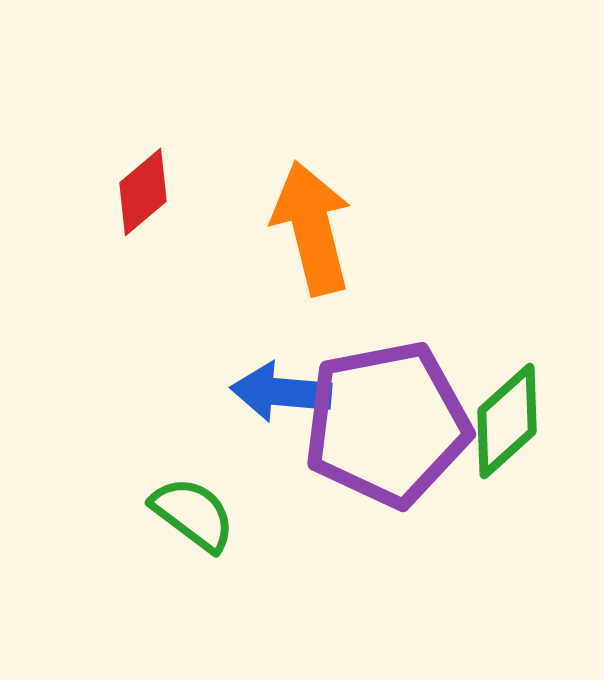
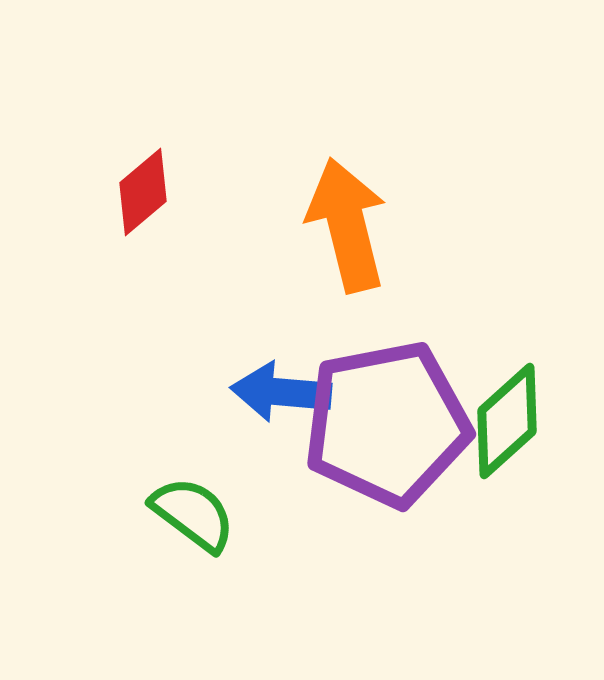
orange arrow: moved 35 px right, 3 px up
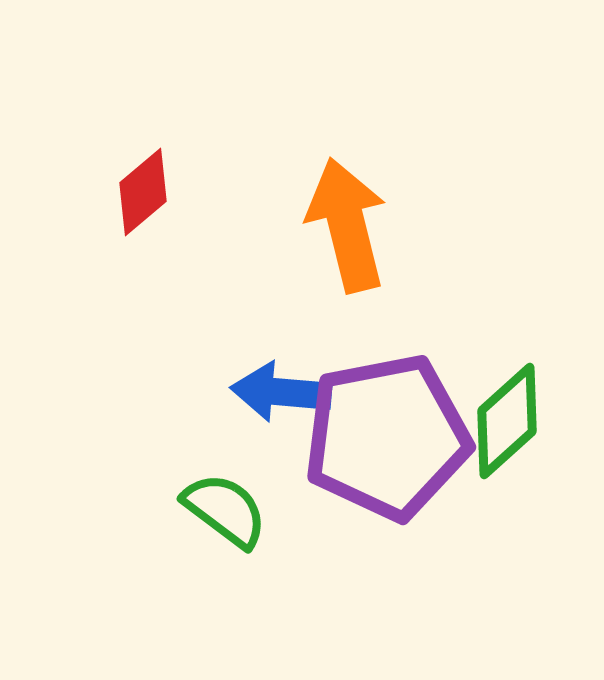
purple pentagon: moved 13 px down
green semicircle: moved 32 px right, 4 px up
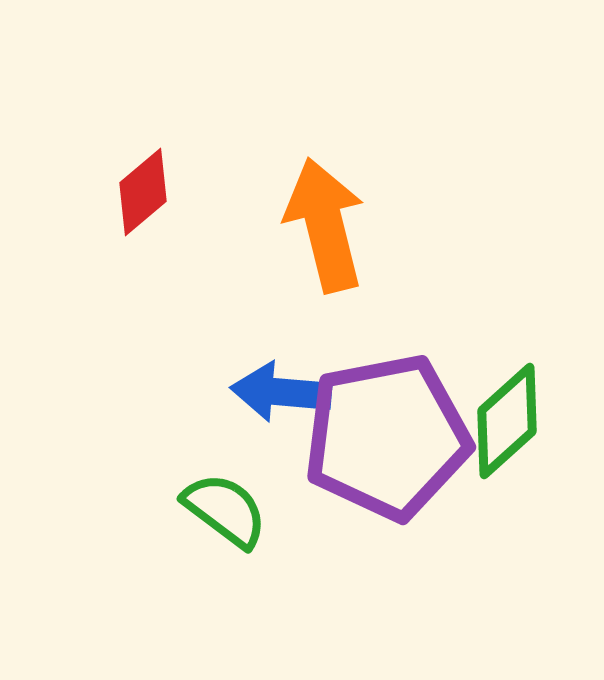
orange arrow: moved 22 px left
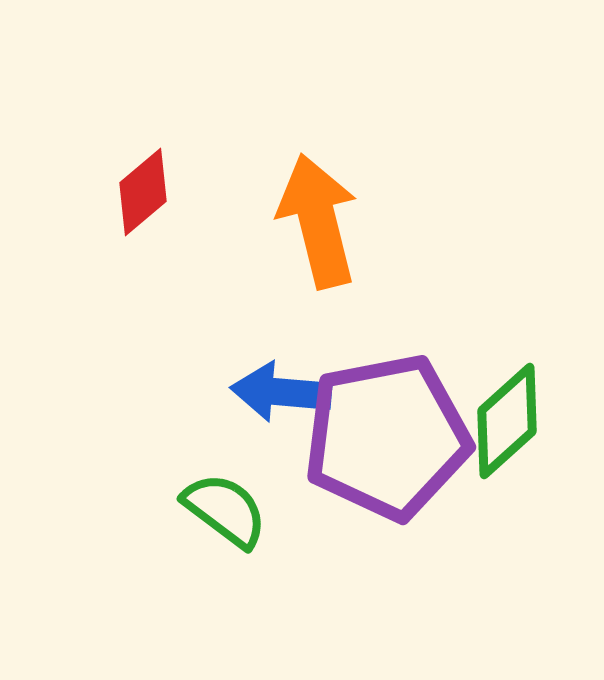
orange arrow: moved 7 px left, 4 px up
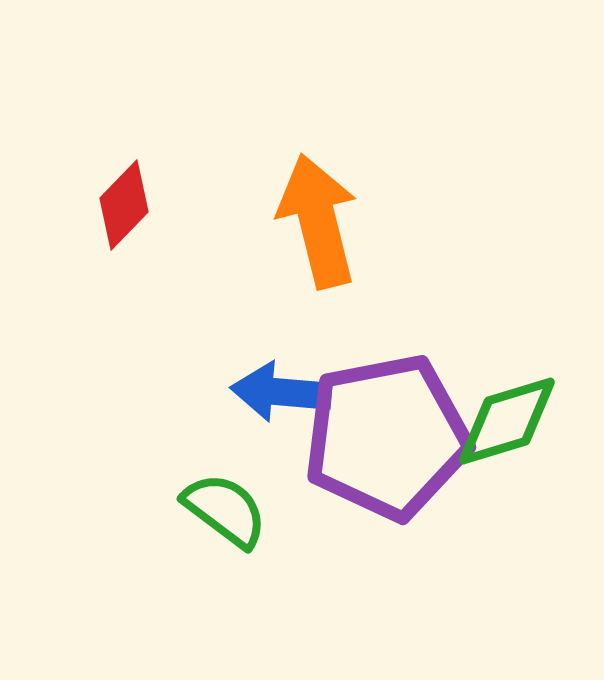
red diamond: moved 19 px left, 13 px down; rotated 6 degrees counterclockwise
green diamond: rotated 25 degrees clockwise
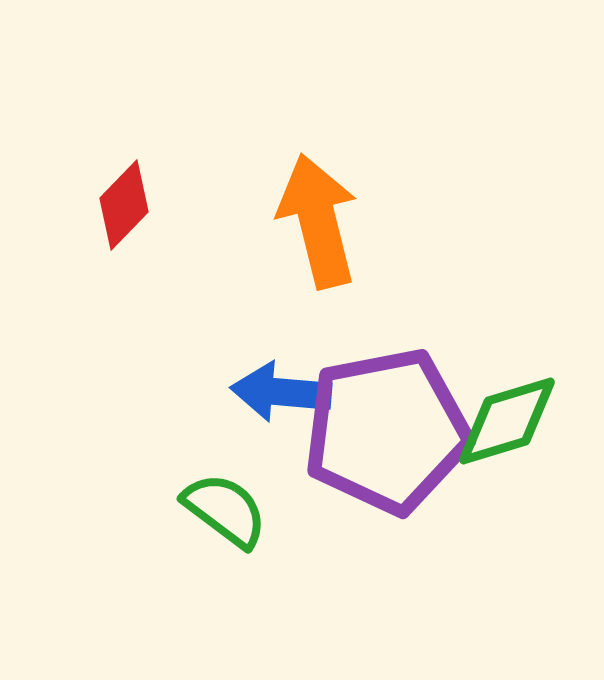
purple pentagon: moved 6 px up
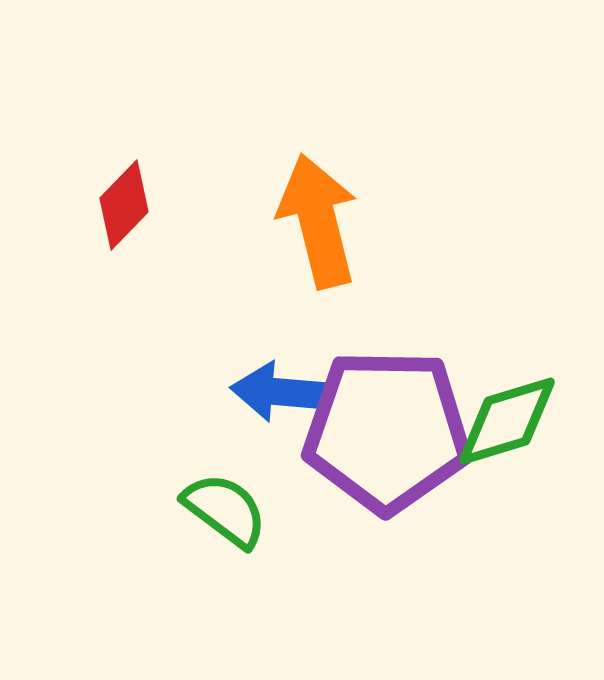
purple pentagon: rotated 12 degrees clockwise
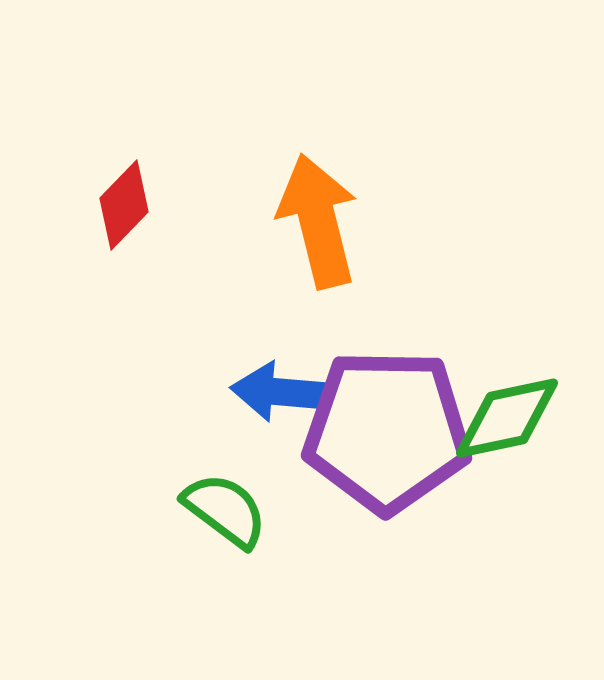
green diamond: moved 3 px up; rotated 5 degrees clockwise
